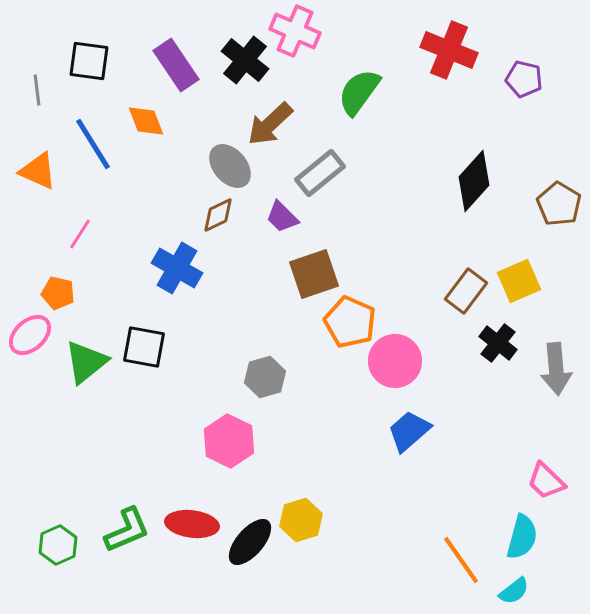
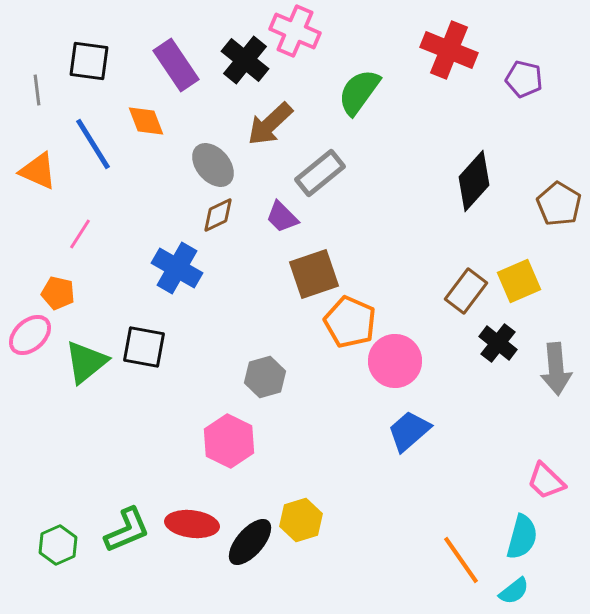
gray ellipse at (230, 166): moved 17 px left, 1 px up
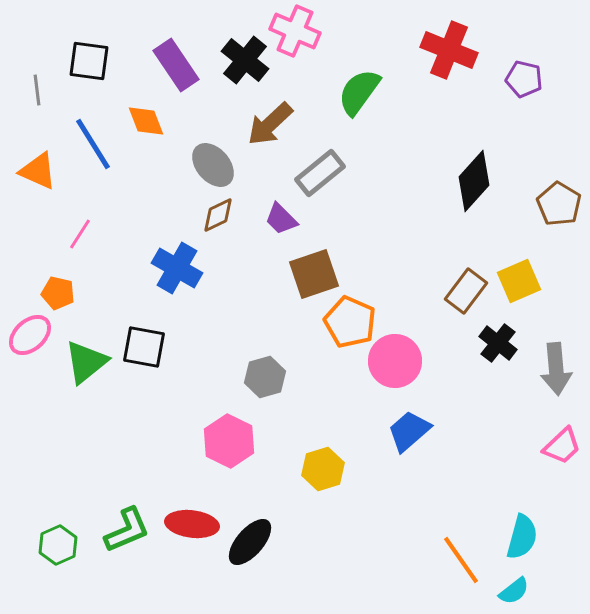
purple trapezoid at (282, 217): moved 1 px left, 2 px down
pink trapezoid at (546, 481): moved 16 px right, 35 px up; rotated 87 degrees counterclockwise
yellow hexagon at (301, 520): moved 22 px right, 51 px up
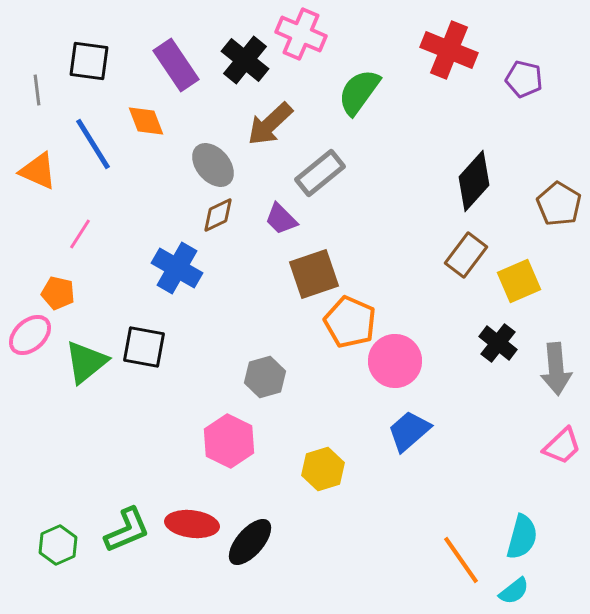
pink cross at (295, 31): moved 6 px right, 3 px down
brown rectangle at (466, 291): moved 36 px up
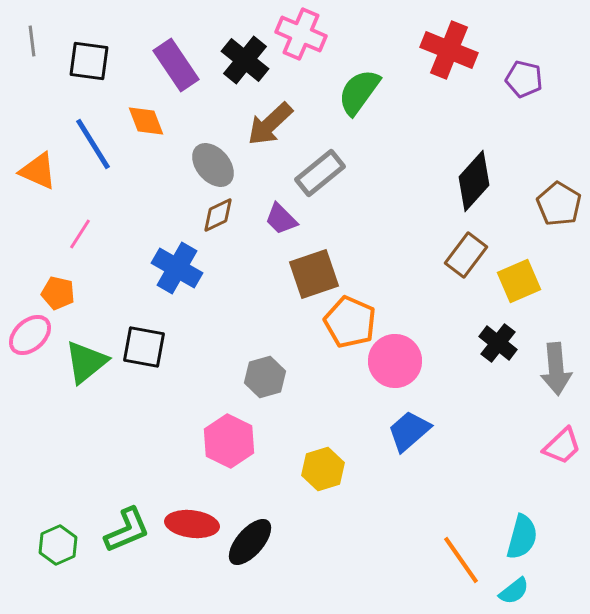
gray line at (37, 90): moved 5 px left, 49 px up
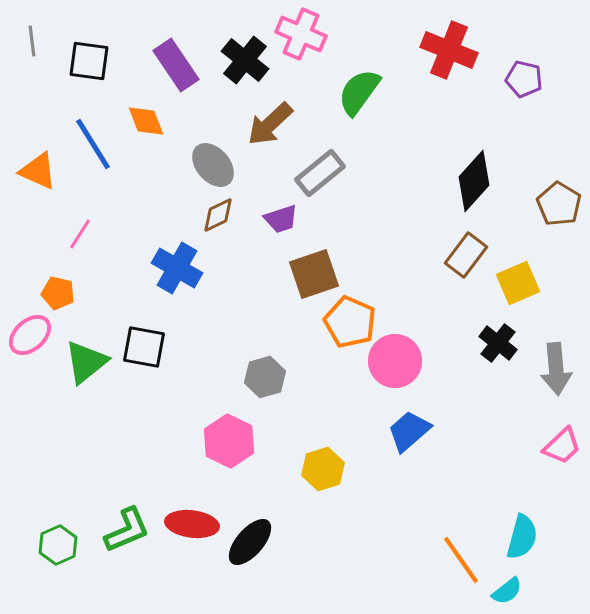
purple trapezoid at (281, 219): rotated 63 degrees counterclockwise
yellow square at (519, 281): moved 1 px left, 2 px down
cyan semicircle at (514, 591): moved 7 px left
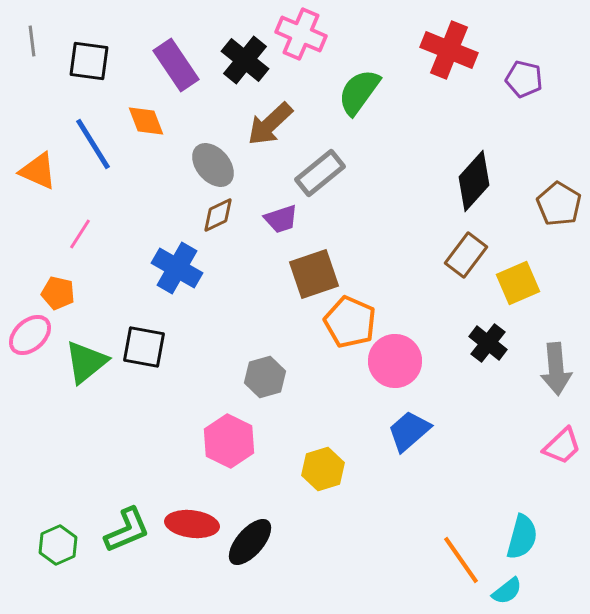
black cross at (498, 343): moved 10 px left
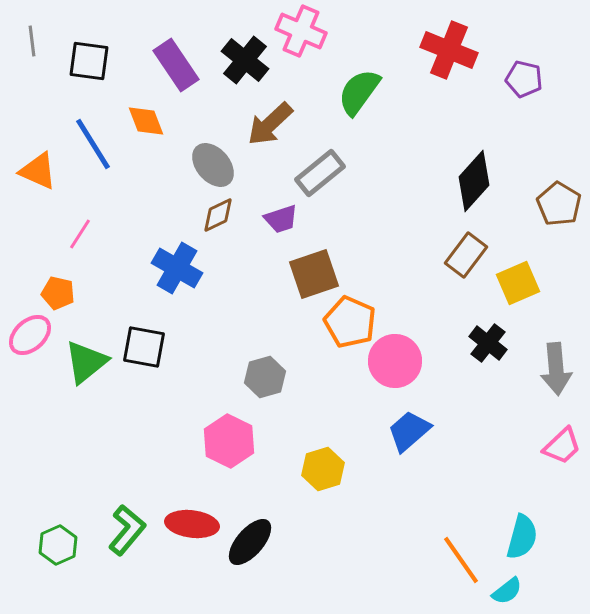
pink cross at (301, 34): moved 3 px up
green L-shape at (127, 530): rotated 27 degrees counterclockwise
